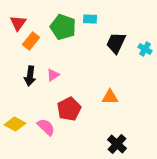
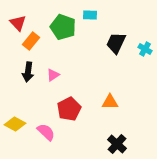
cyan rectangle: moved 4 px up
red triangle: rotated 18 degrees counterclockwise
black arrow: moved 2 px left, 4 px up
orange triangle: moved 5 px down
pink semicircle: moved 5 px down
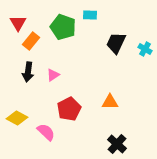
red triangle: rotated 12 degrees clockwise
yellow diamond: moved 2 px right, 6 px up
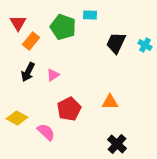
cyan cross: moved 4 px up
black arrow: rotated 18 degrees clockwise
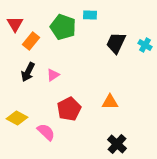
red triangle: moved 3 px left, 1 px down
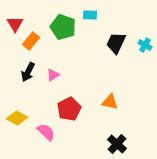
orange triangle: rotated 12 degrees clockwise
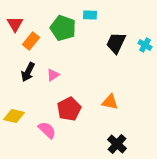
green pentagon: moved 1 px down
yellow diamond: moved 3 px left, 2 px up; rotated 15 degrees counterclockwise
pink semicircle: moved 1 px right, 2 px up
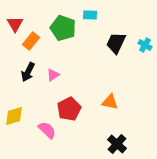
yellow diamond: rotated 30 degrees counterclockwise
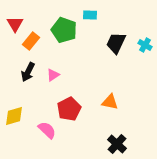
green pentagon: moved 1 px right, 2 px down
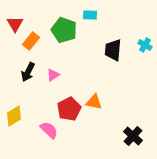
black trapezoid: moved 3 px left, 7 px down; rotated 20 degrees counterclockwise
orange triangle: moved 16 px left
yellow diamond: rotated 15 degrees counterclockwise
pink semicircle: moved 2 px right
black cross: moved 16 px right, 8 px up
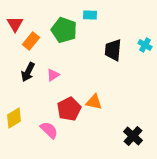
yellow diamond: moved 2 px down
